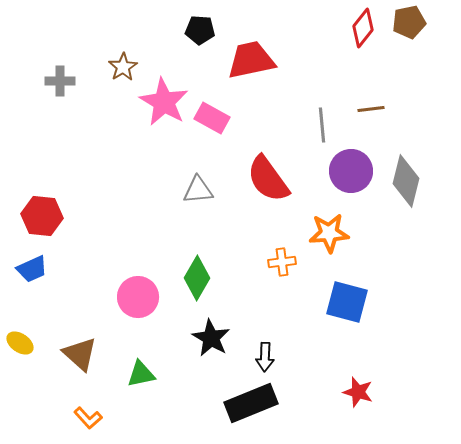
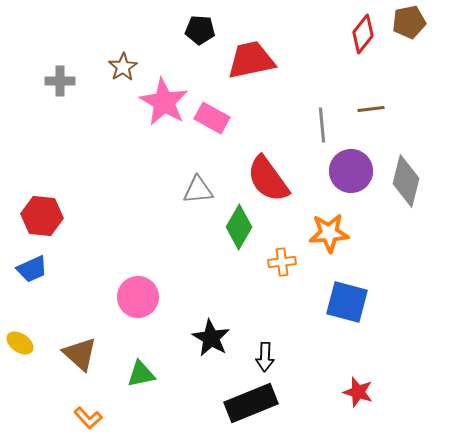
red diamond: moved 6 px down
green diamond: moved 42 px right, 51 px up
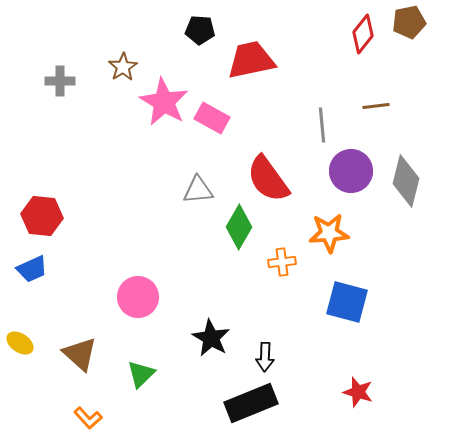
brown line: moved 5 px right, 3 px up
green triangle: rotated 32 degrees counterclockwise
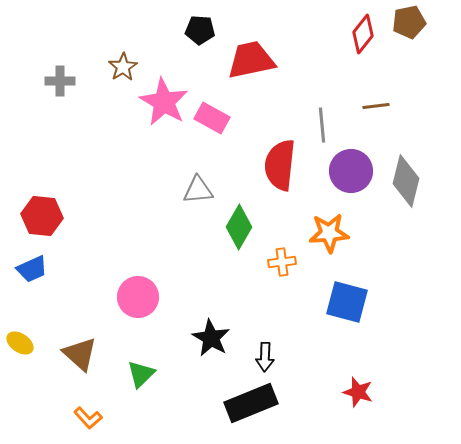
red semicircle: moved 12 px right, 14 px up; rotated 42 degrees clockwise
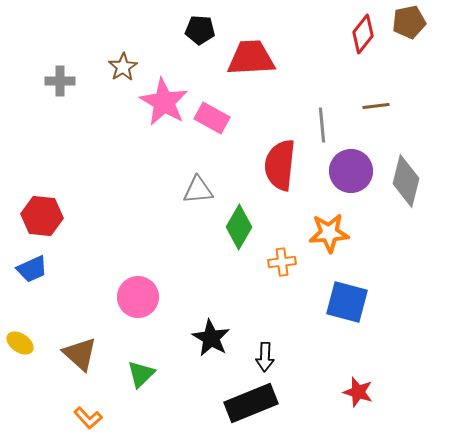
red trapezoid: moved 2 px up; rotated 9 degrees clockwise
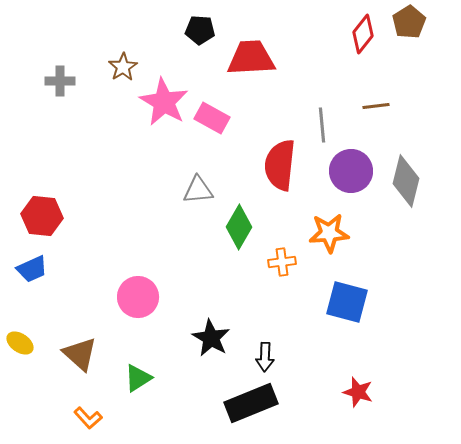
brown pentagon: rotated 20 degrees counterclockwise
green triangle: moved 3 px left, 4 px down; rotated 12 degrees clockwise
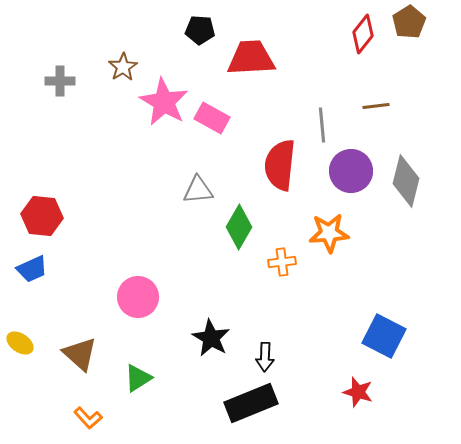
blue square: moved 37 px right, 34 px down; rotated 12 degrees clockwise
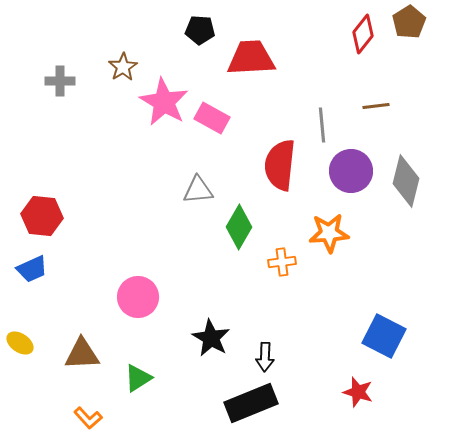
brown triangle: moved 2 px right; rotated 45 degrees counterclockwise
